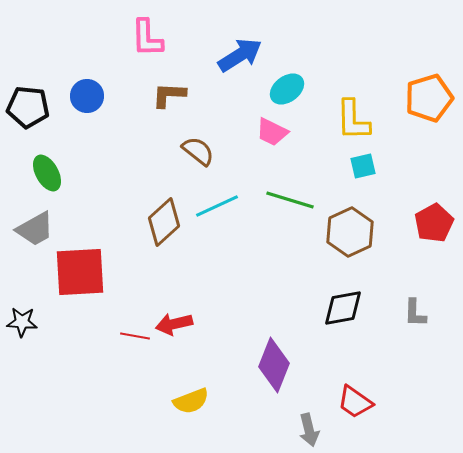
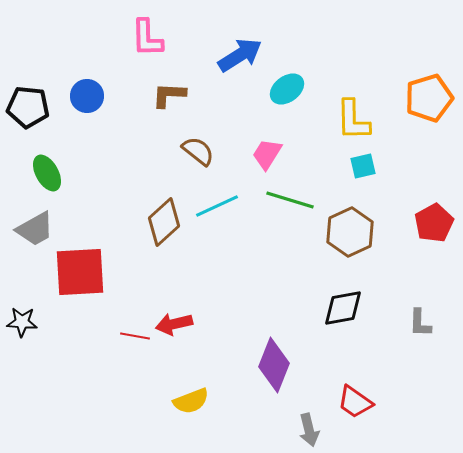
pink trapezoid: moved 5 px left, 22 px down; rotated 96 degrees clockwise
gray L-shape: moved 5 px right, 10 px down
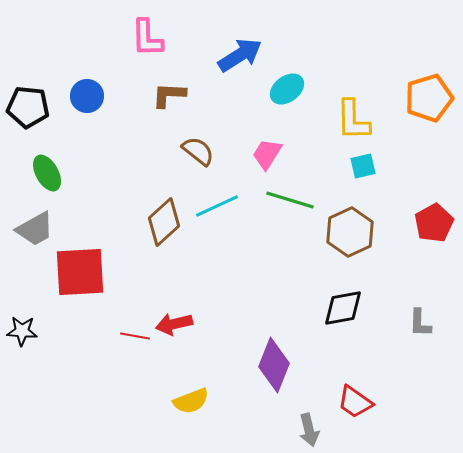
black star: moved 9 px down
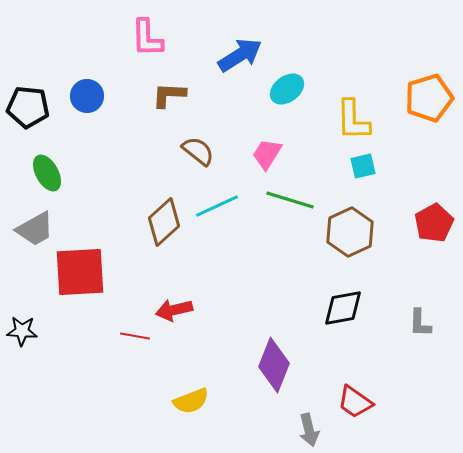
red arrow: moved 14 px up
